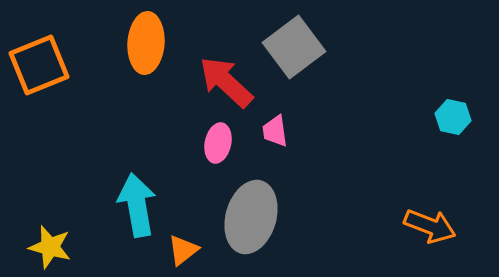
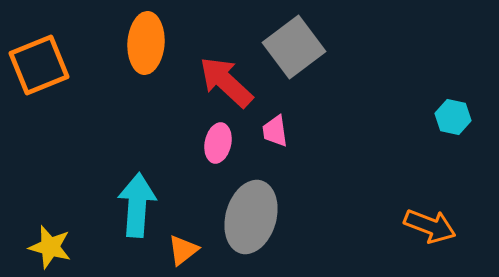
cyan arrow: rotated 14 degrees clockwise
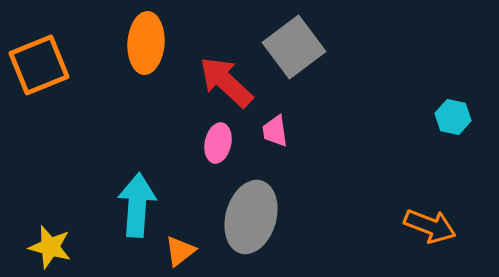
orange triangle: moved 3 px left, 1 px down
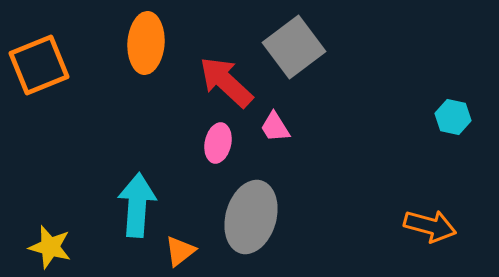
pink trapezoid: moved 4 px up; rotated 24 degrees counterclockwise
orange arrow: rotated 6 degrees counterclockwise
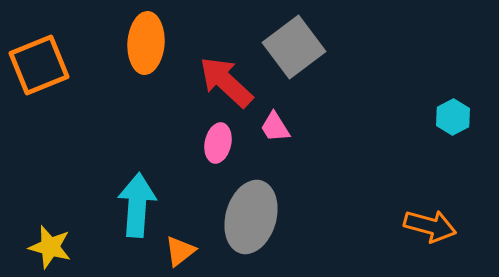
cyan hexagon: rotated 20 degrees clockwise
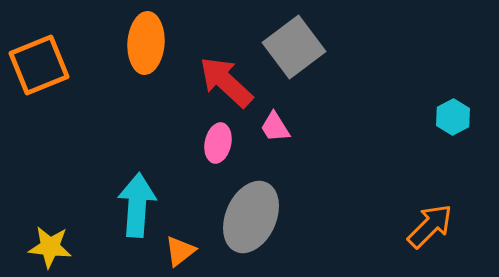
gray ellipse: rotated 8 degrees clockwise
orange arrow: rotated 60 degrees counterclockwise
yellow star: rotated 9 degrees counterclockwise
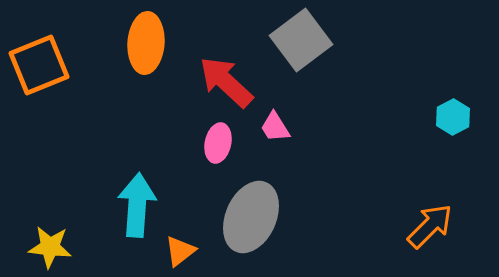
gray square: moved 7 px right, 7 px up
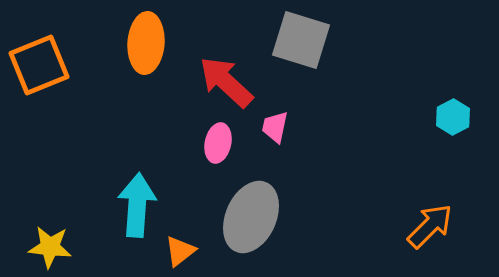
gray square: rotated 36 degrees counterclockwise
pink trapezoid: rotated 44 degrees clockwise
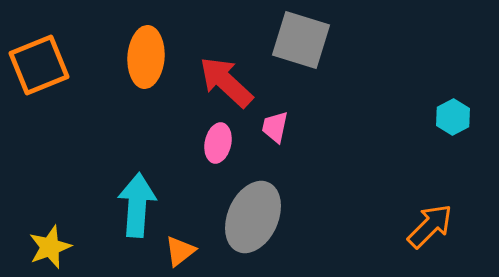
orange ellipse: moved 14 px down
gray ellipse: moved 2 px right
yellow star: rotated 27 degrees counterclockwise
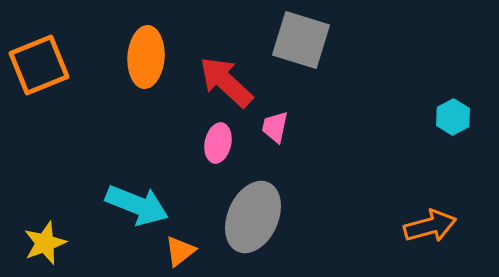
cyan arrow: rotated 108 degrees clockwise
orange arrow: rotated 30 degrees clockwise
yellow star: moved 5 px left, 4 px up
